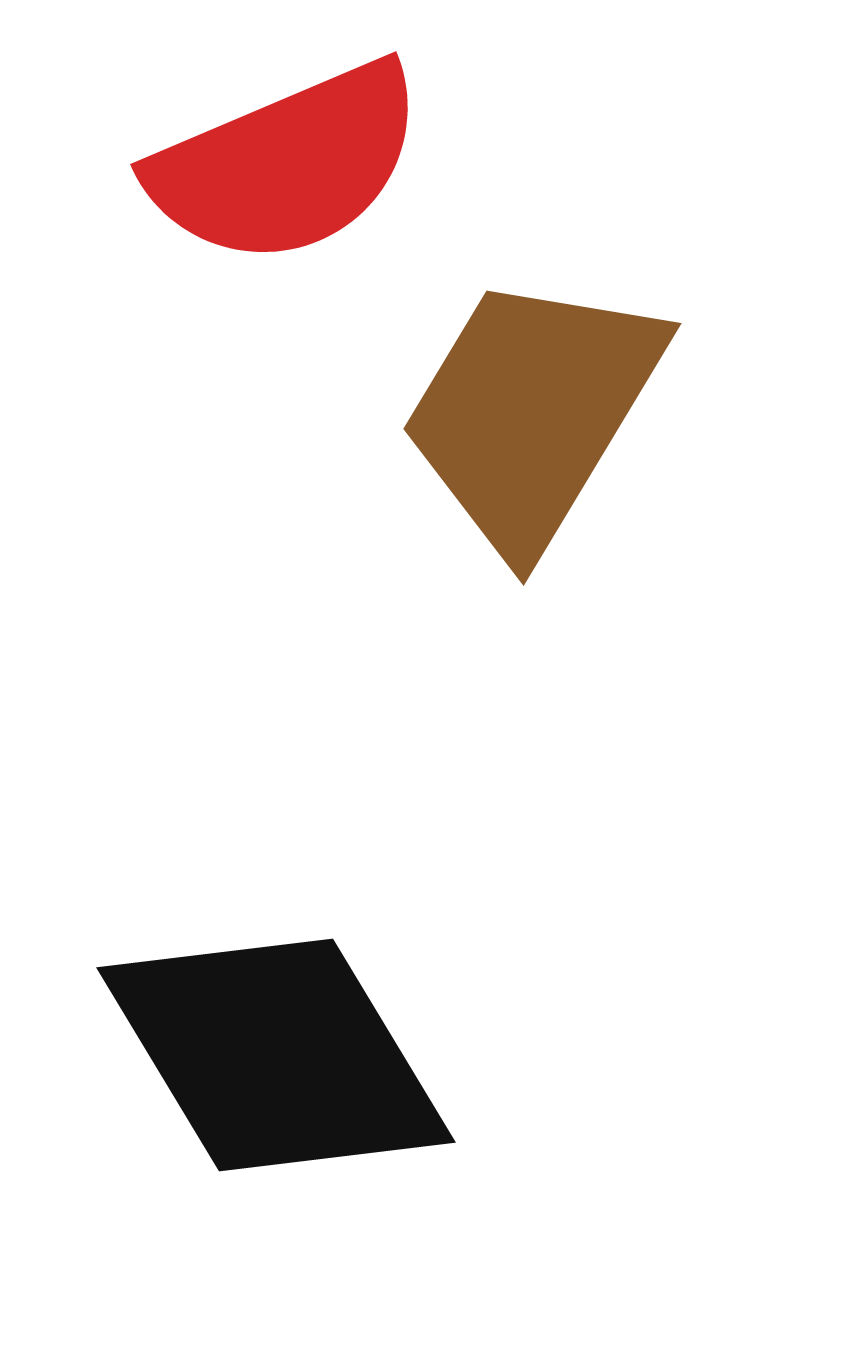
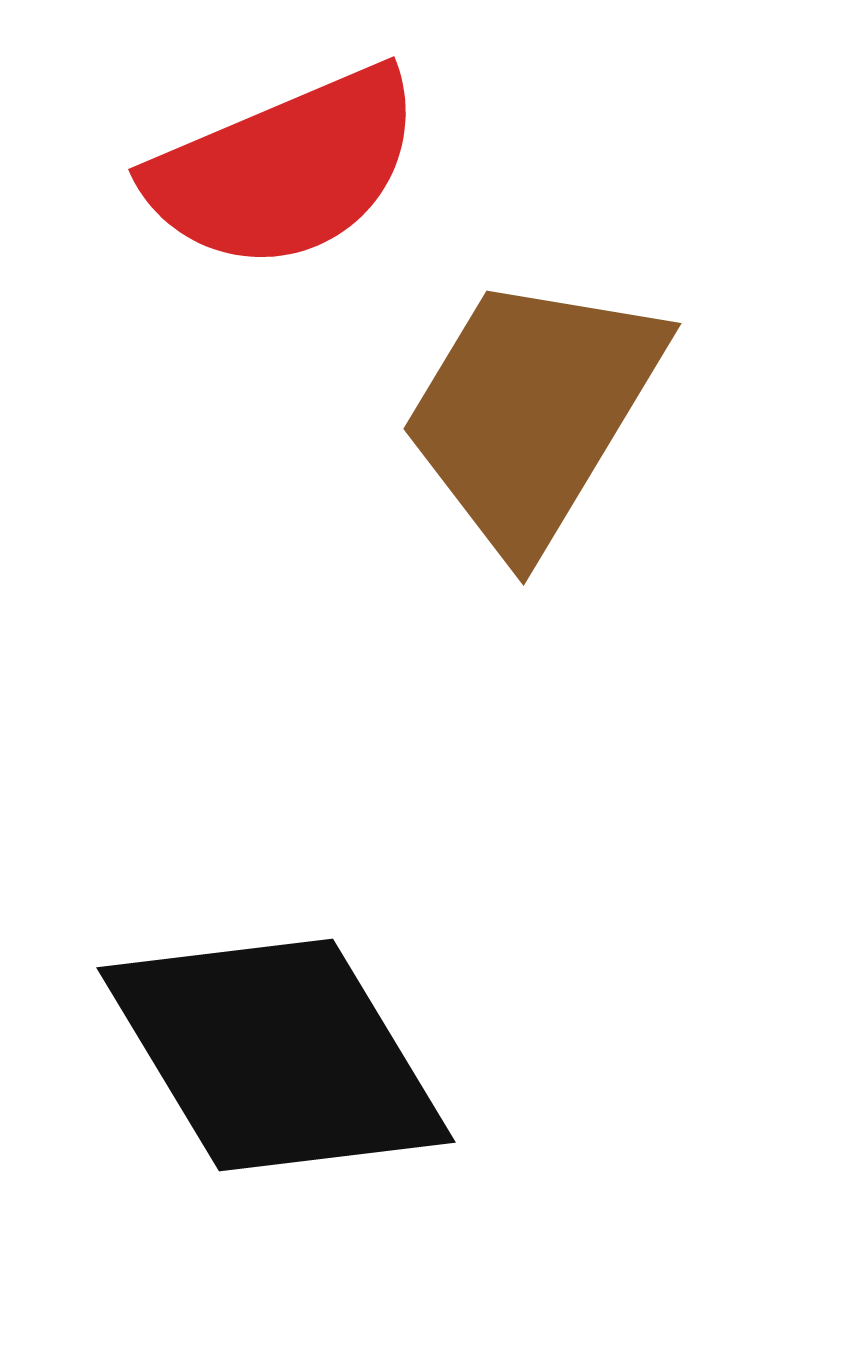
red semicircle: moved 2 px left, 5 px down
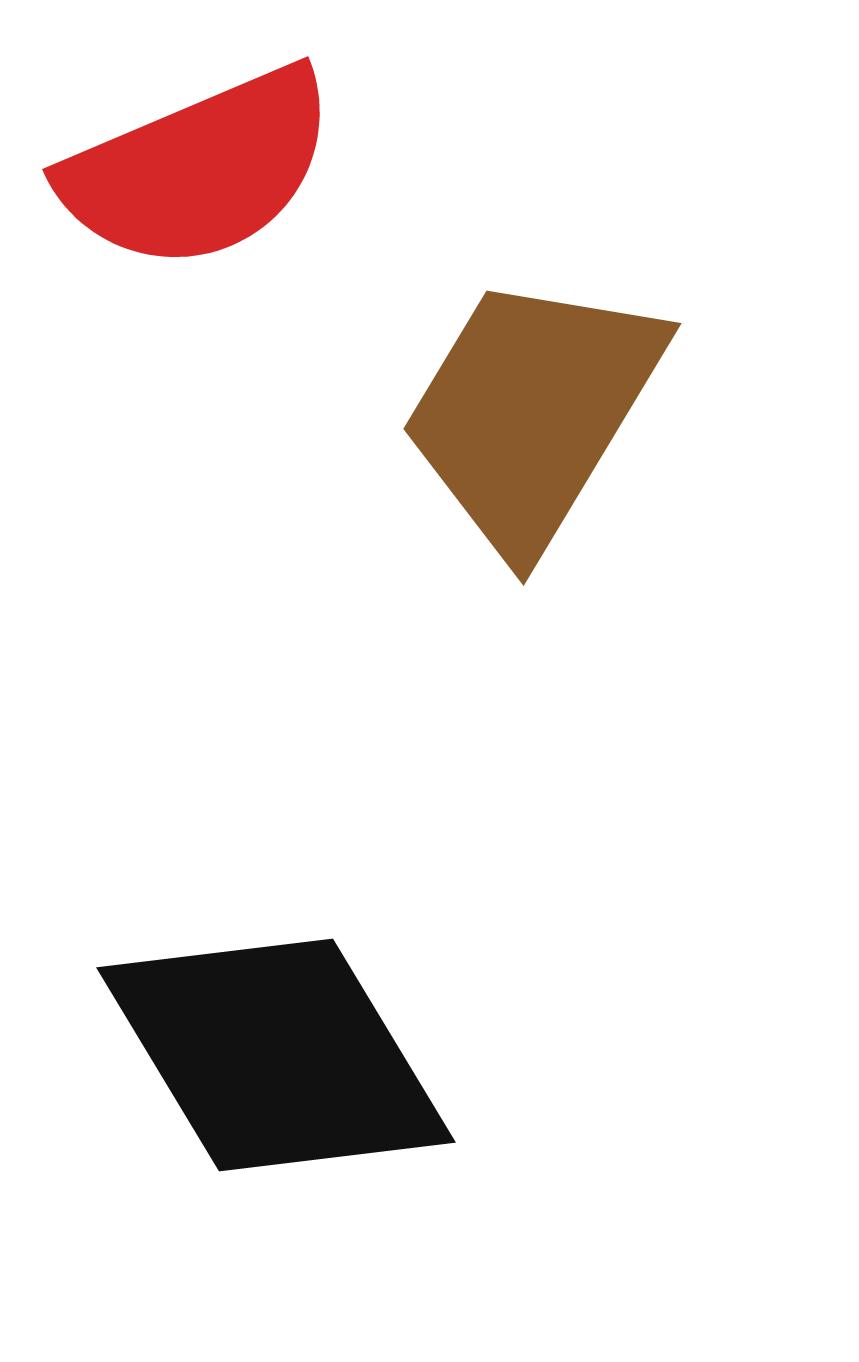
red semicircle: moved 86 px left
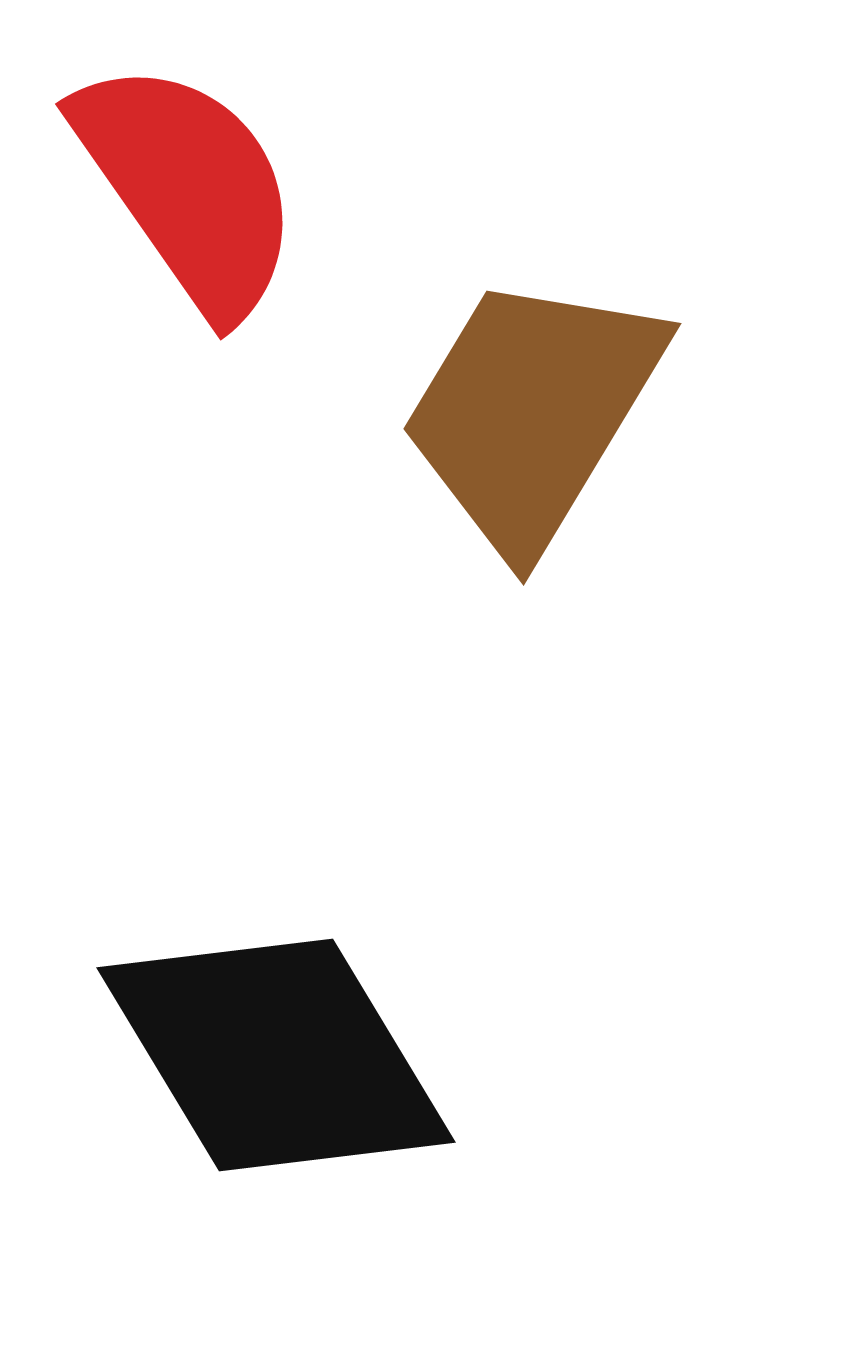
red semicircle: moved 11 px left, 18 px down; rotated 102 degrees counterclockwise
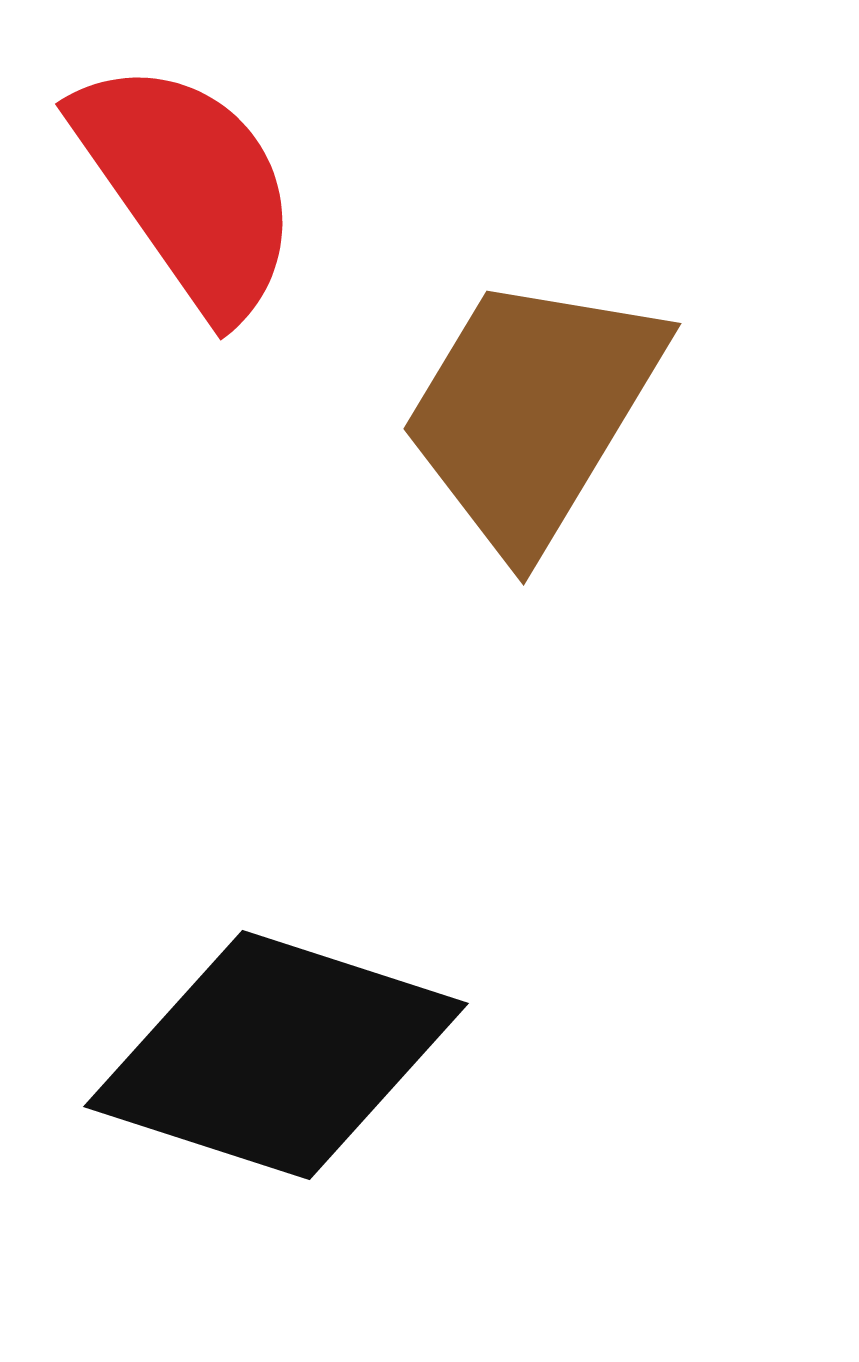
black diamond: rotated 41 degrees counterclockwise
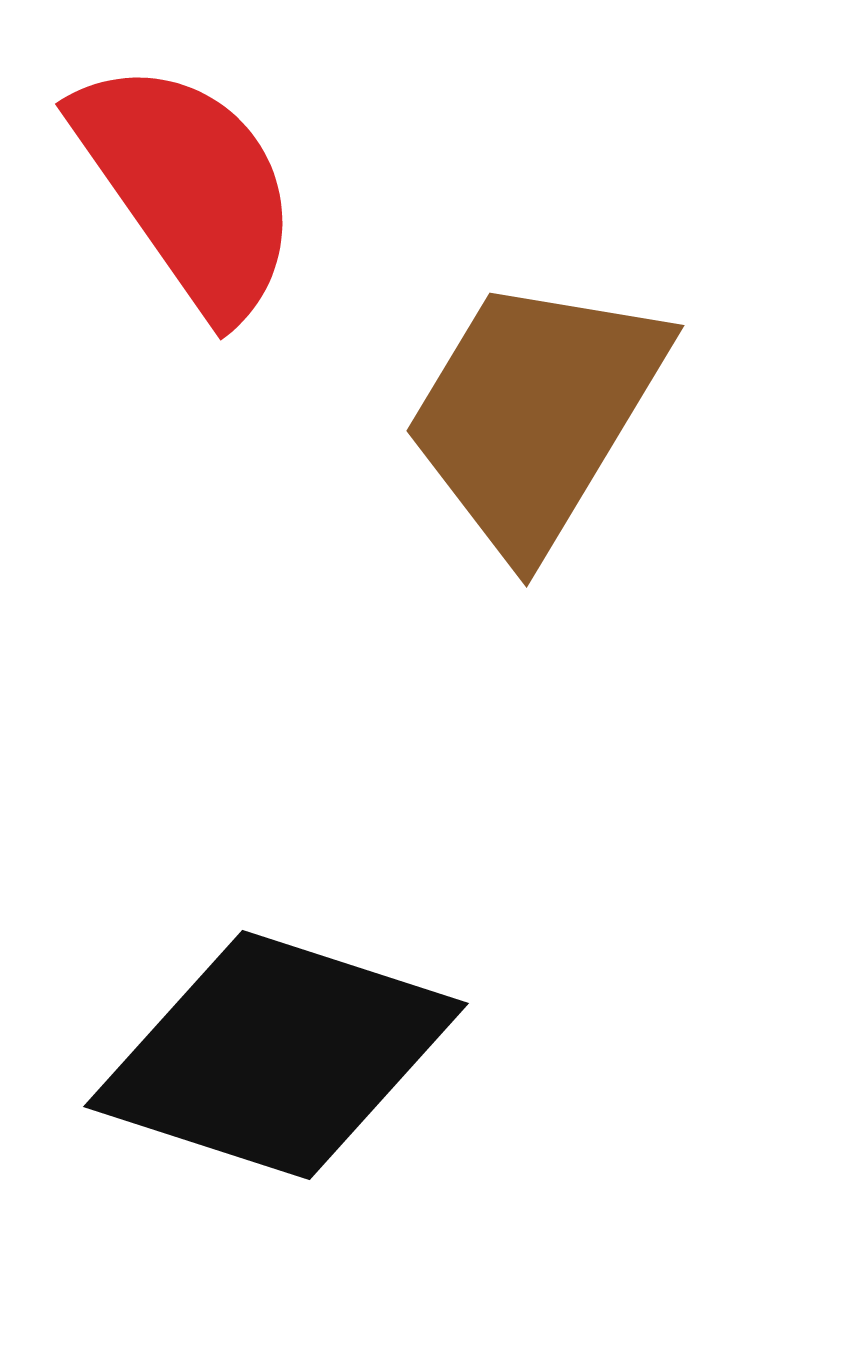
brown trapezoid: moved 3 px right, 2 px down
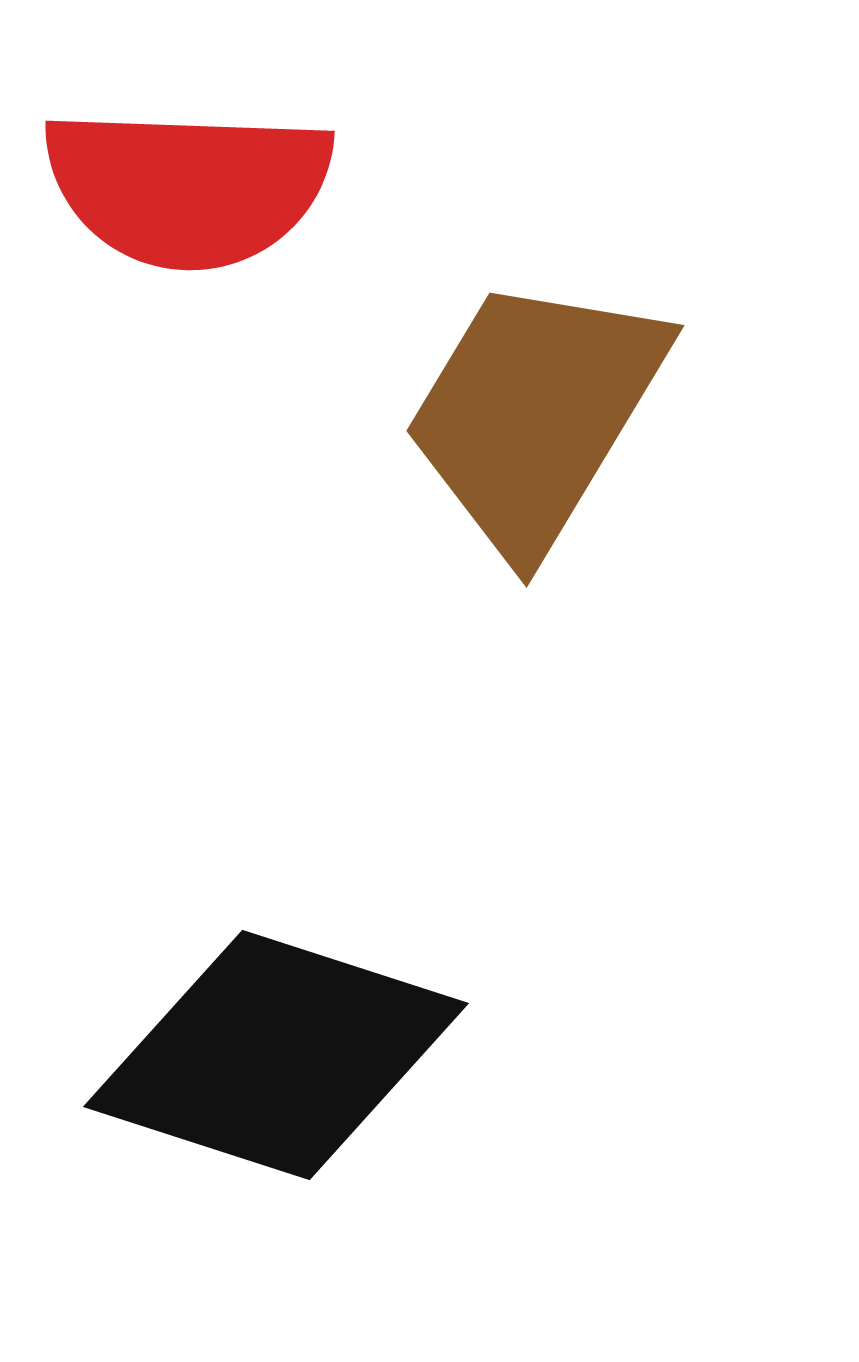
red semicircle: rotated 127 degrees clockwise
